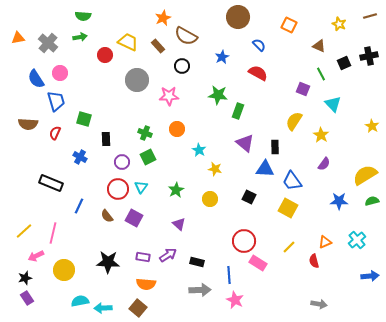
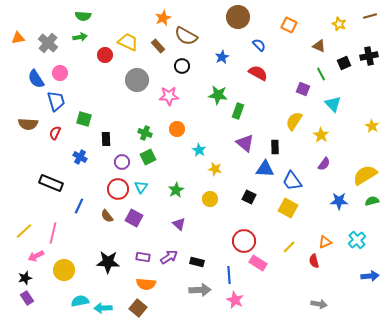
purple arrow at (168, 255): moved 1 px right, 2 px down
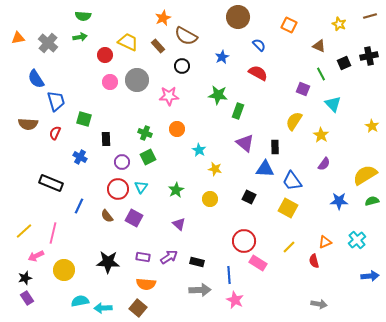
pink circle at (60, 73): moved 50 px right, 9 px down
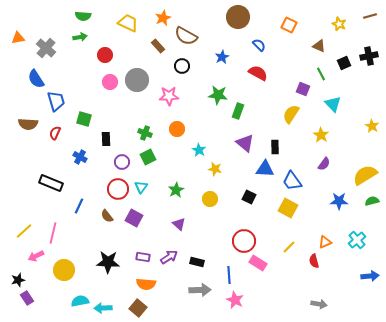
yellow trapezoid at (128, 42): moved 19 px up
gray cross at (48, 43): moved 2 px left, 5 px down
yellow semicircle at (294, 121): moved 3 px left, 7 px up
black star at (25, 278): moved 7 px left, 2 px down
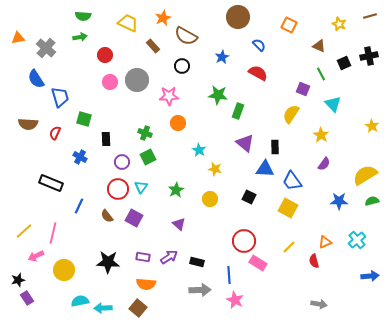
brown rectangle at (158, 46): moved 5 px left
blue trapezoid at (56, 101): moved 4 px right, 4 px up
orange circle at (177, 129): moved 1 px right, 6 px up
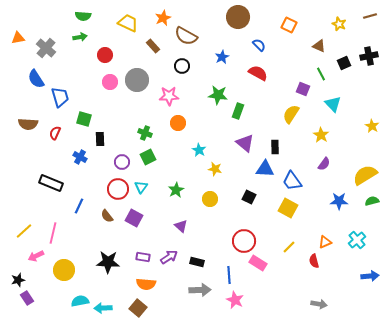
black rectangle at (106, 139): moved 6 px left
purple triangle at (179, 224): moved 2 px right, 2 px down
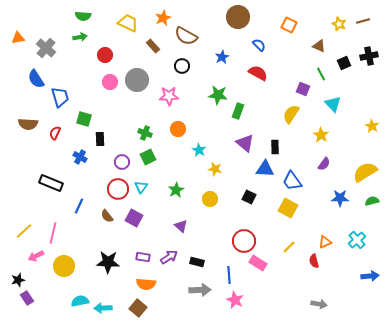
brown line at (370, 16): moved 7 px left, 5 px down
orange circle at (178, 123): moved 6 px down
yellow semicircle at (365, 175): moved 3 px up
blue star at (339, 201): moved 1 px right, 3 px up
yellow circle at (64, 270): moved 4 px up
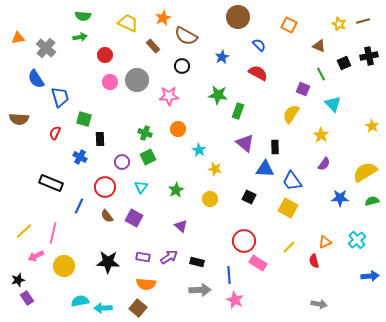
brown semicircle at (28, 124): moved 9 px left, 5 px up
red circle at (118, 189): moved 13 px left, 2 px up
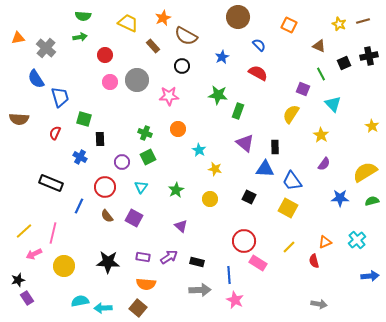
pink arrow at (36, 256): moved 2 px left, 2 px up
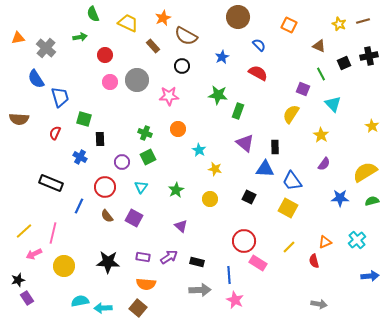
green semicircle at (83, 16): moved 10 px right, 2 px up; rotated 63 degrees clockwise
